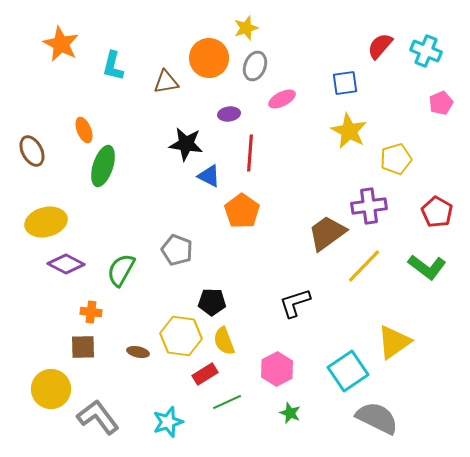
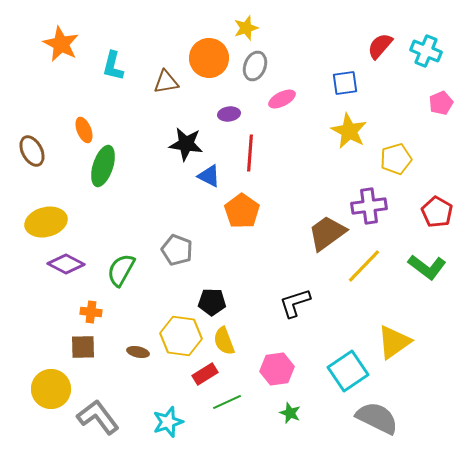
pink hexagon at (277, 369): rotated 20 degrees clockwise
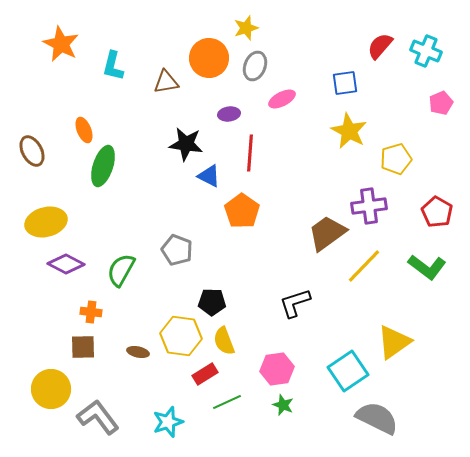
green star at (290, 413): moved 7 px left, 8 px up
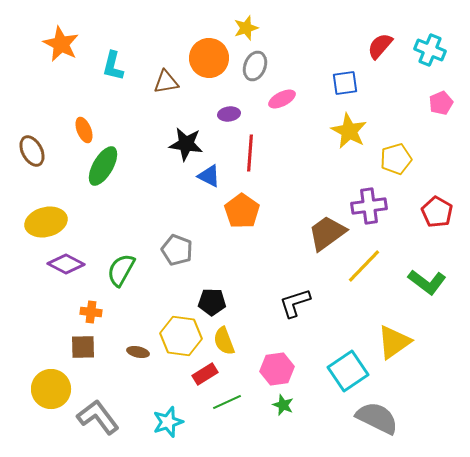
cyan cross at (426, 51): moved 4 px right, 1 px up
green ellipse at (103, 166): rotated 12 degrees clockwise
green L-shape at (427, 267): moved 15 px down
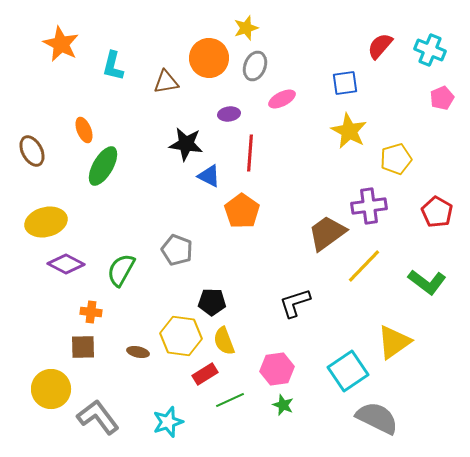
pink pentagon at (441, 103): moved 1 px right, 5 px up
green line at (227, 402): moved 3 px right, 2 px up
